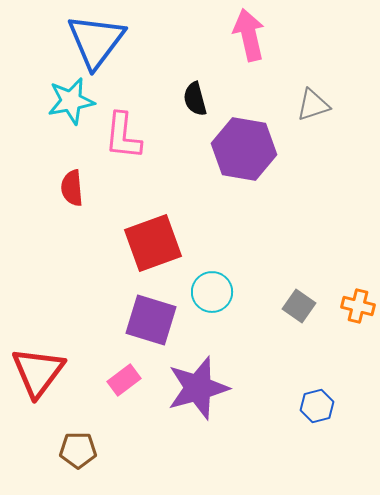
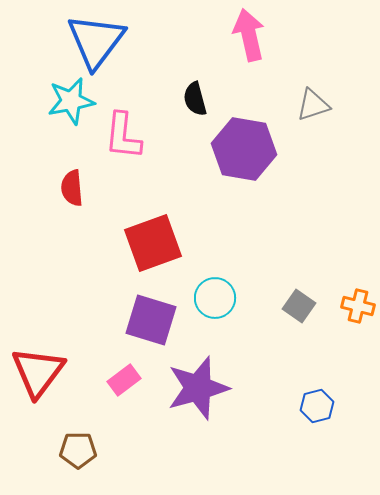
cyan circle: moved 3 px right, 6 px down
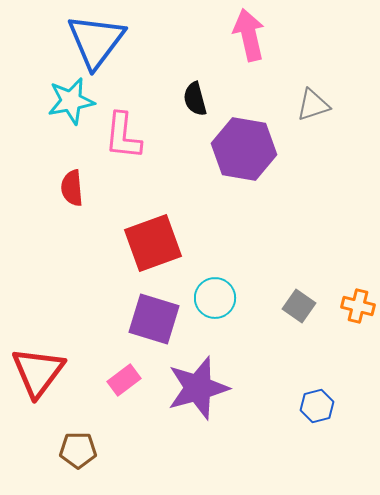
purple square: moved 3 px right, 1 px up
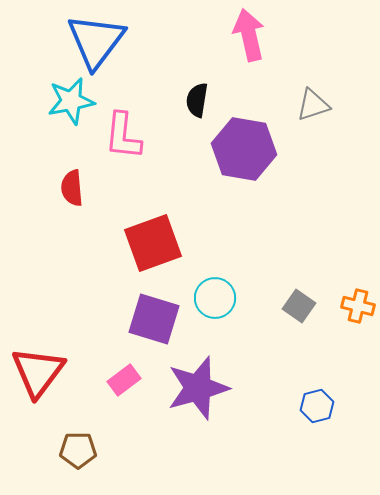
black semicircle: moved 2 px right, 1 px down; rotated 24 degrees clockwise
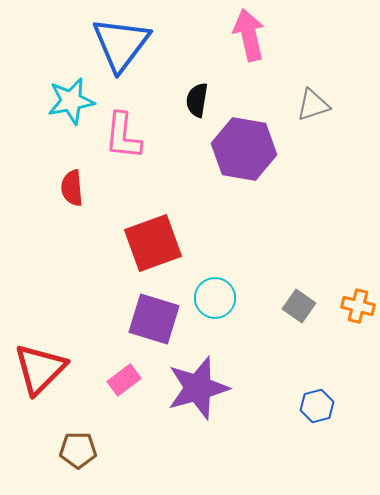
blue triangle: moved 25 px right, 3 px down
red triangle: moved 2 px right, 3 px up; rotated 8 degrees clockwise
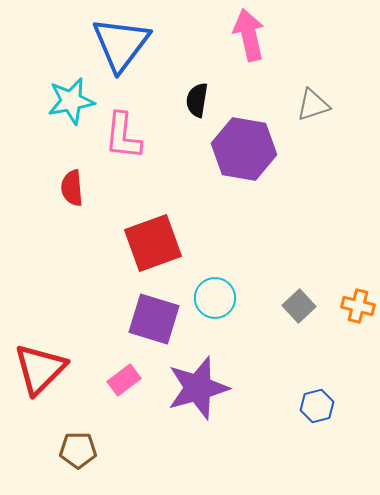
gray square: rotated 12 degrees clockwise
